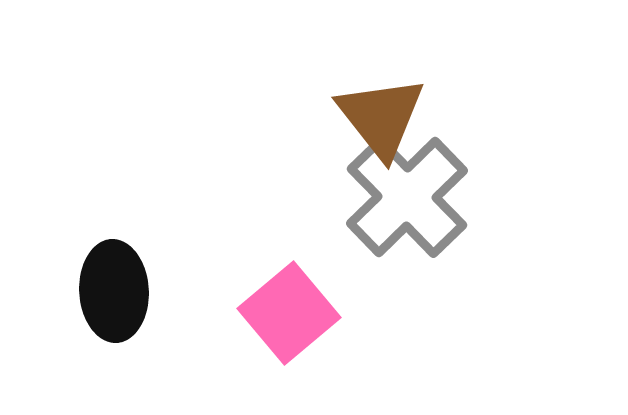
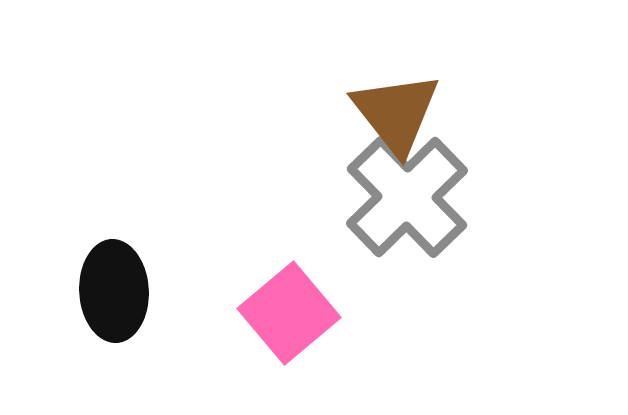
brown triangle: moved 15 px right, 4 px up
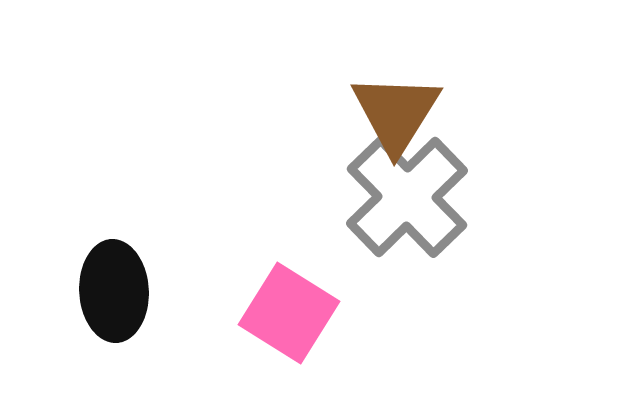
brown triangle: rotated 10 degrees clockwise
pink square: rotated 18 degrees counterclockwise
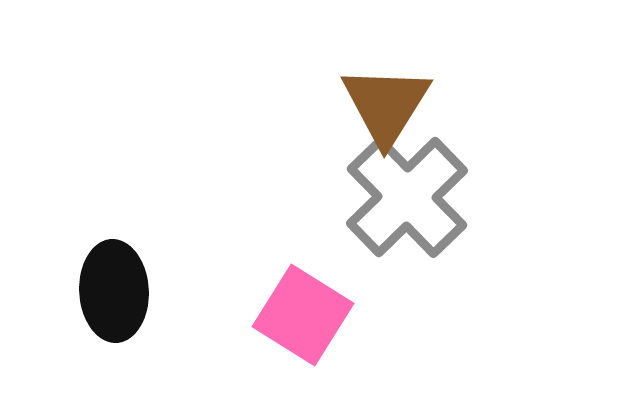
brown triangle: moved 10 px left, 8 px up
pink square: moved 14 px right, 2 px down
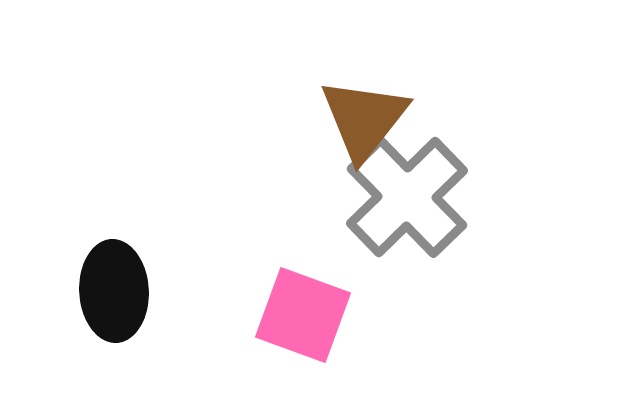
brown triangle: moved 22 px left, 14 px down; rotated 6 degrees clockwise
pink square: rotated 12 degrees counterclockwise
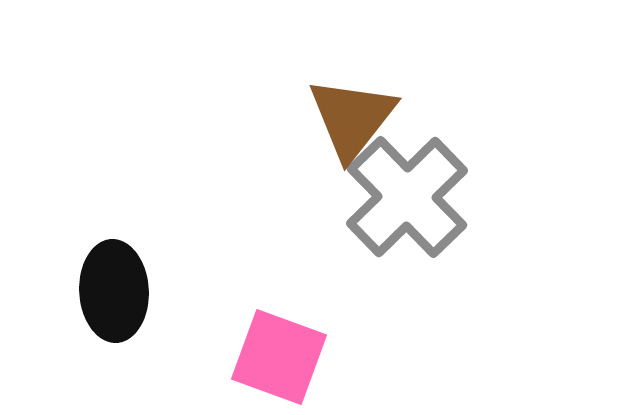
brown triangle: moved 12 px left, 1 px up
pink square: moved 24 px left, 42 px down
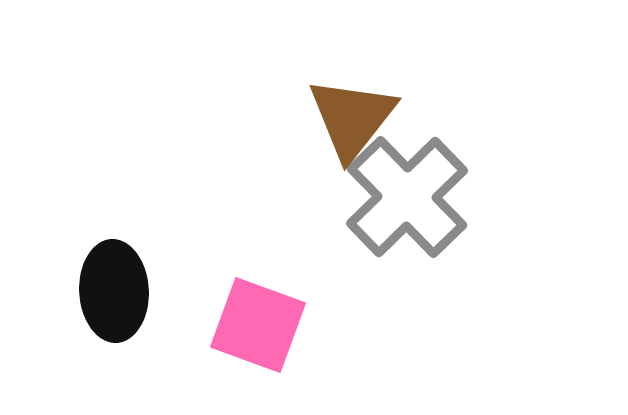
pink square: moved 21 px left, 32 px up
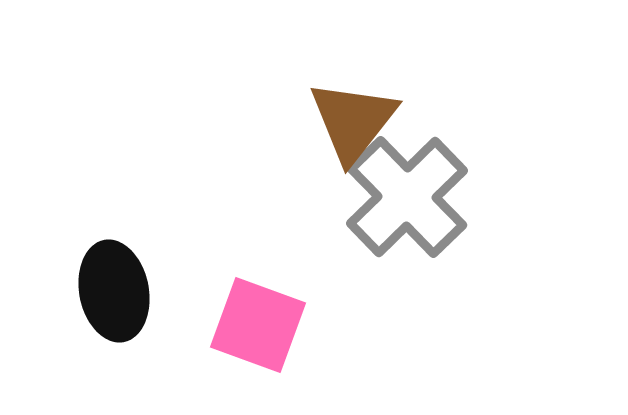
brown triangle: moved 1 px right, 3 px down
black ellipse: rotated 8 degrees counterclockwise
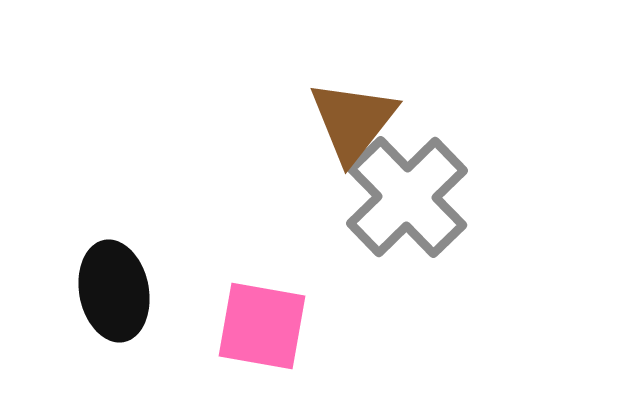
pink square: moved 4 px right, 1 px down; rotated 10 degrees counterclockwise
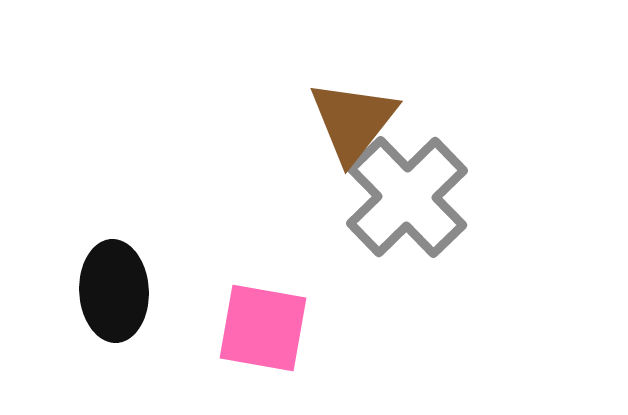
black ellipse: rotated 8 degrees clockwise
pink square: moved 1 px right, 2 px down
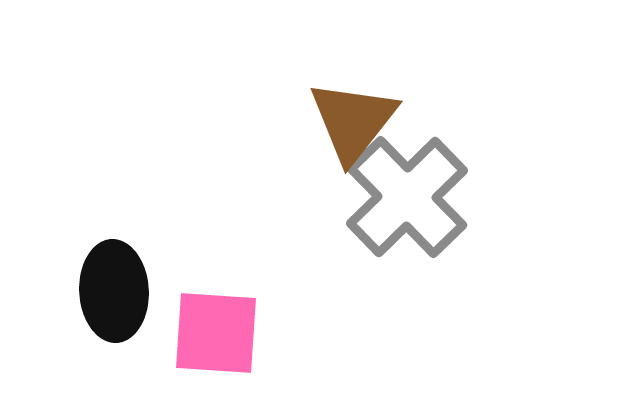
pink square: moved 47 px left, 5 px down; rotated 6 degrees counterclockwise
